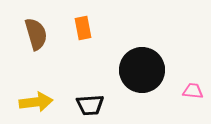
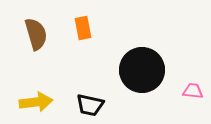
black trapezoid: rotated 16 degrees clockwise
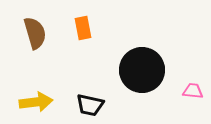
brown semicircle: moved 1 px left, 1 px up
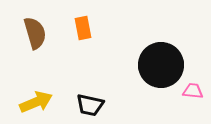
black circle: moved 19 px right, 5 px up
yellow arrow: rotated 16 degrees counterclockwise
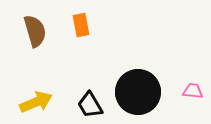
orange rectangle: moved 2 px left, 3 px up
brown semicircle: moved 2 px up
black circle: moved 23 px left, 27 px down
black trapezoid: rotated 48 degrees clockwise
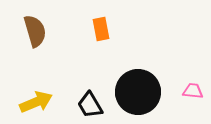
orange rectangle: moved 20 px right, 4 px down
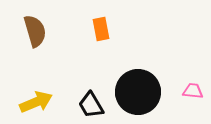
black trapezoid: moved 1 px right
